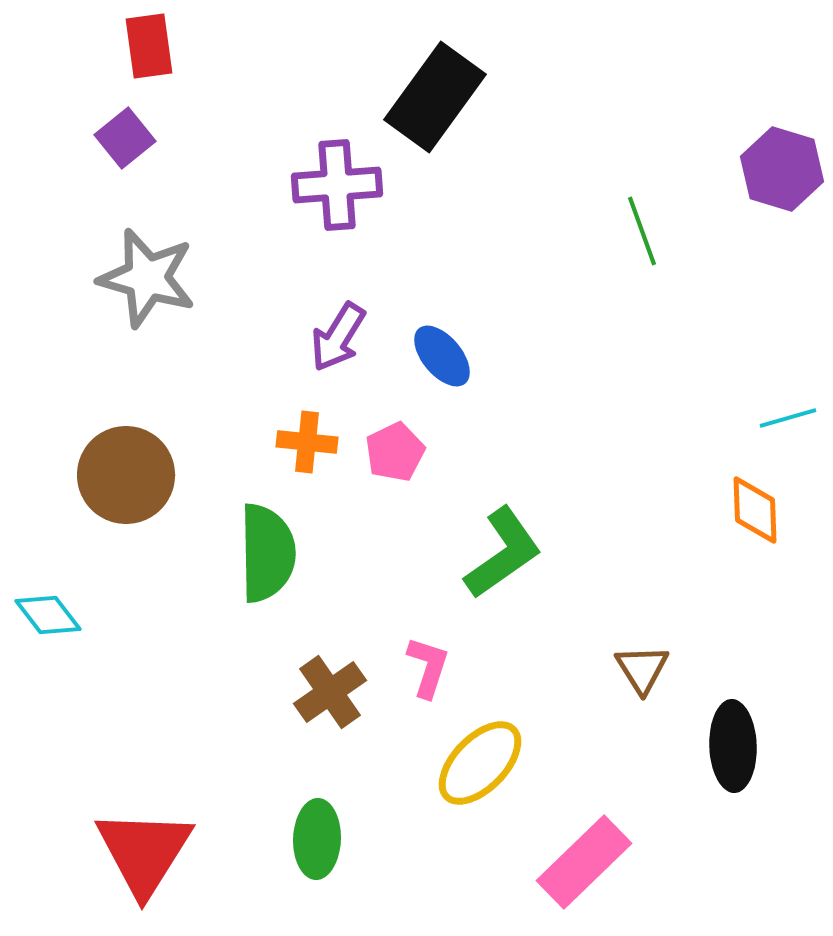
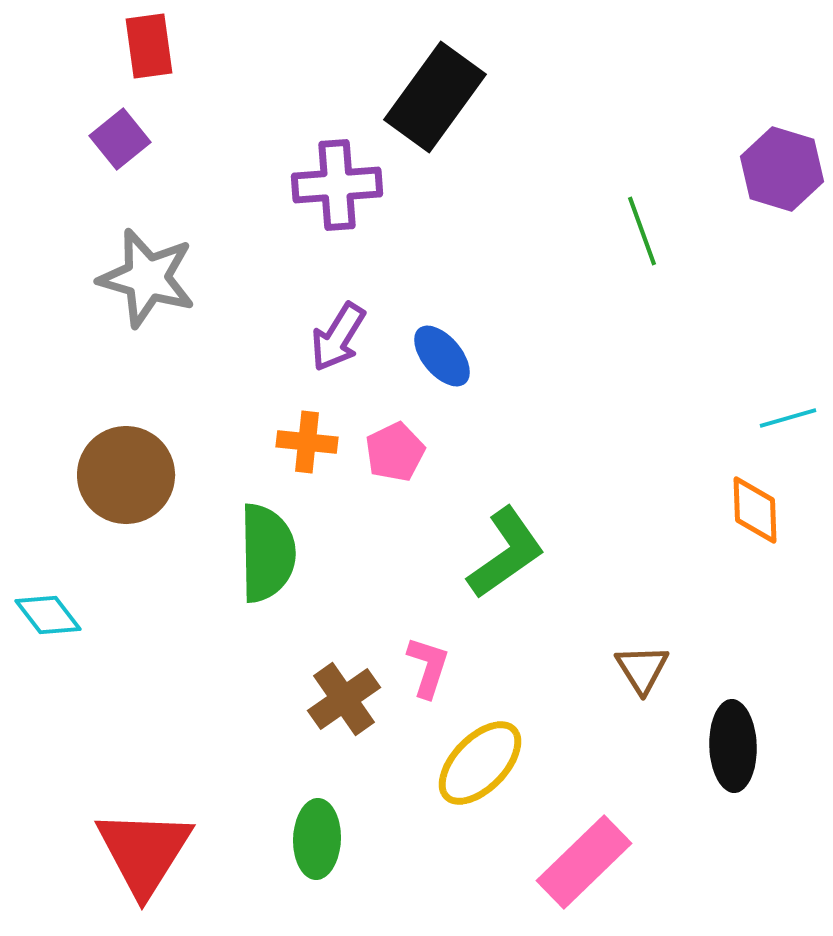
purple square: moved 5 px left, 1 px down
green L-shape: moved 3 px right
brown cross: moved 14 px right, 7 px down
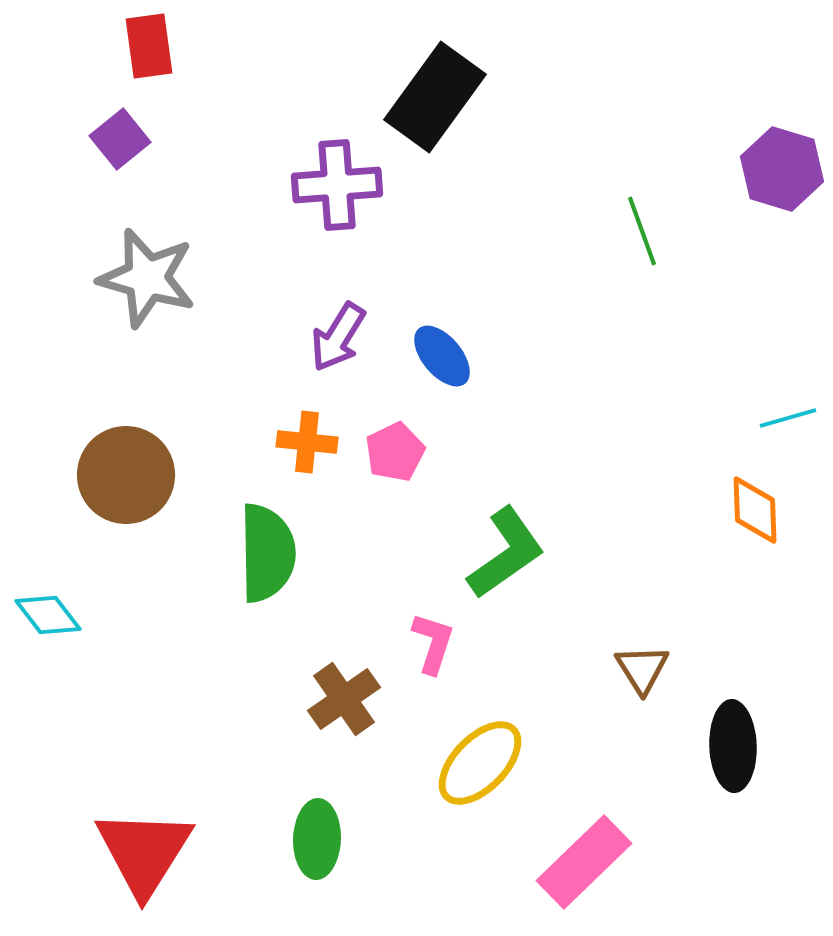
pink L-shape: moved 5 px right, 24 px up
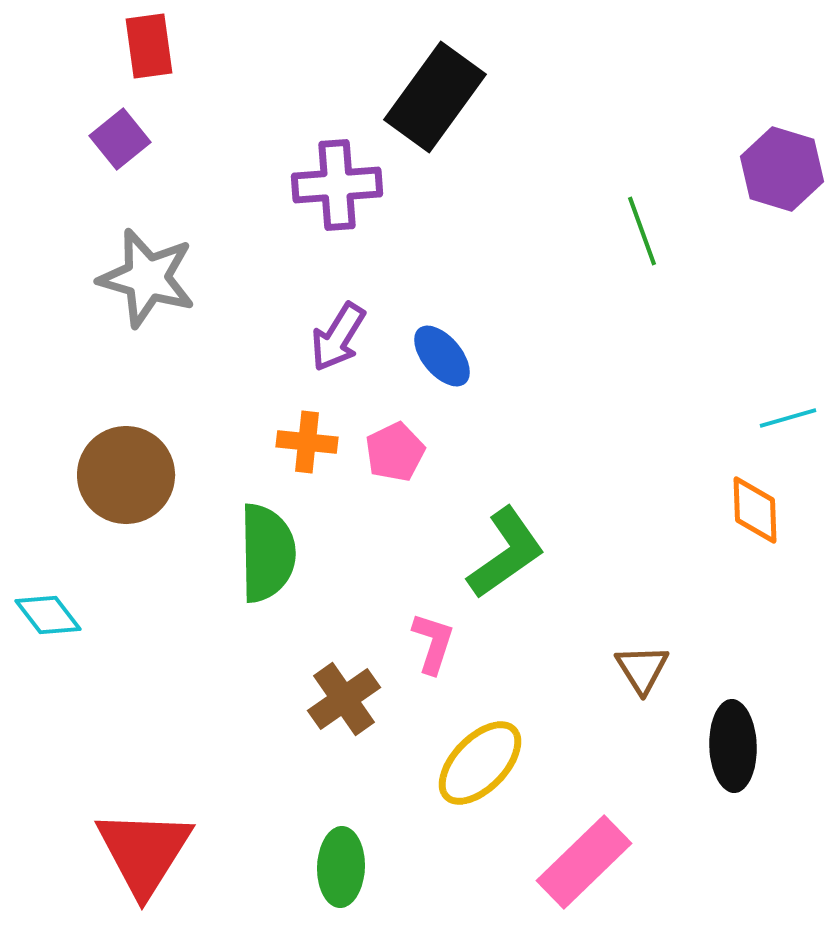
green ellipse: moved 24 px right, 28 px down
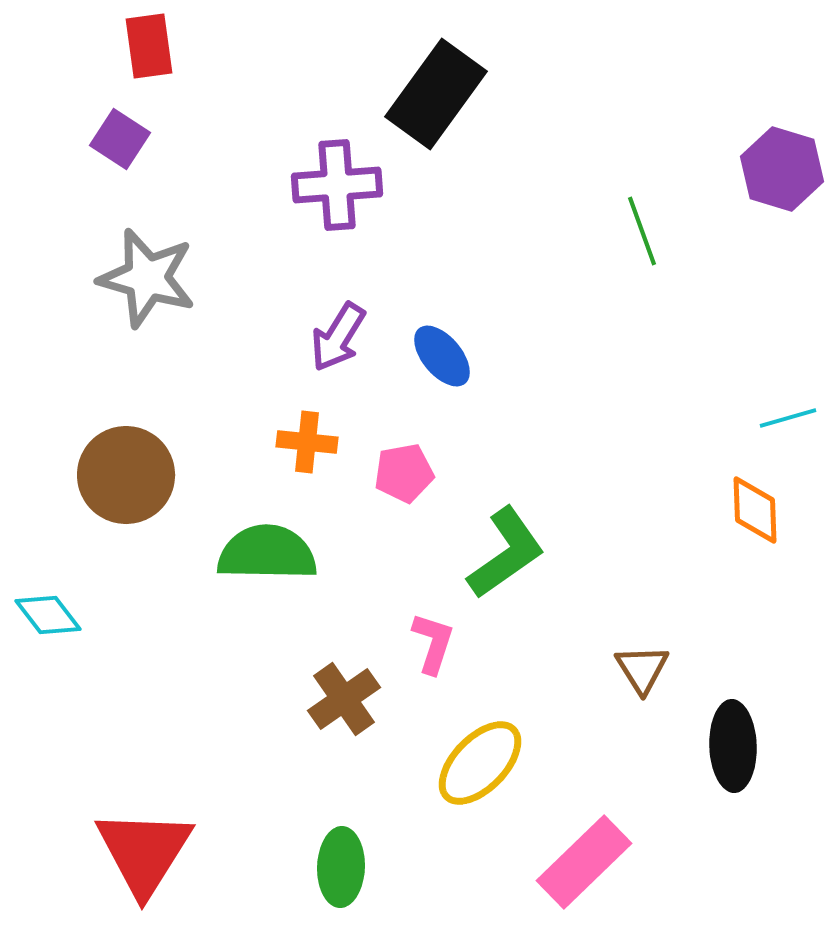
black rectangle: moved 1 px right, 3 px up
purple square: rotated 18 degrees counterclockwise
pink pentagon: moved 9 px right, 21 px down; rotated 16 degrees clockwise
green semicircle: rotated 88 degrees counterclockwise
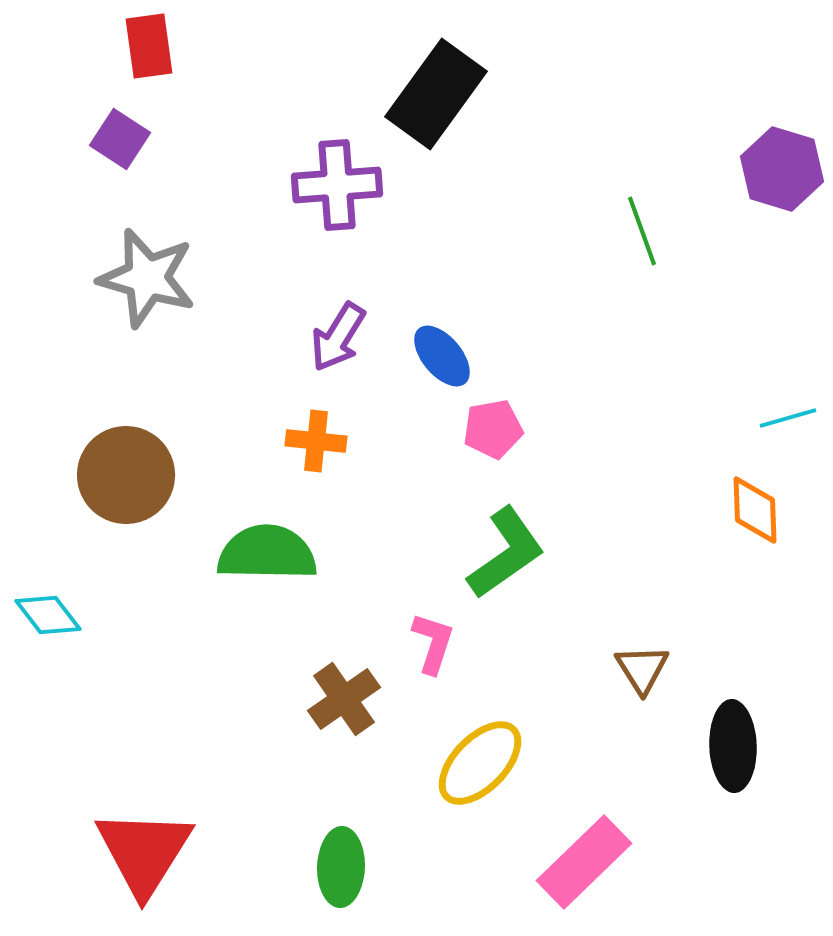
orange cross: moved 9 px right, 1 px up
pink pentagon: moved 89 px right, 44 px up
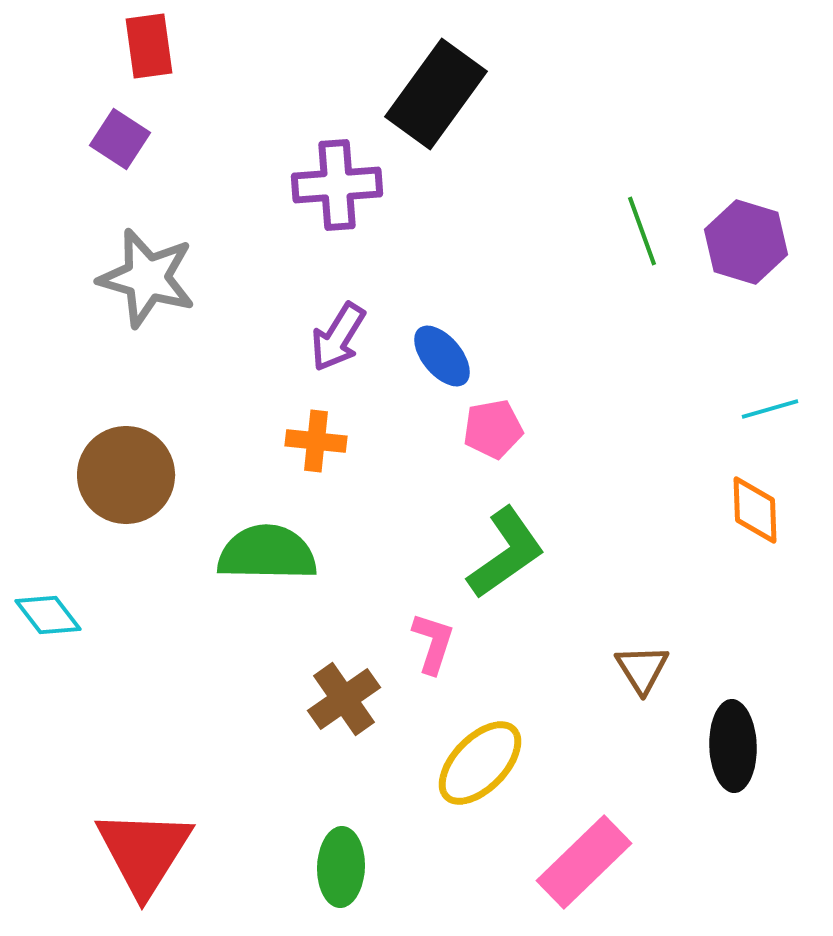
purple hexagon: moved 36 px left, 73 px down
cyan line: moved 18 px left, 9 px up
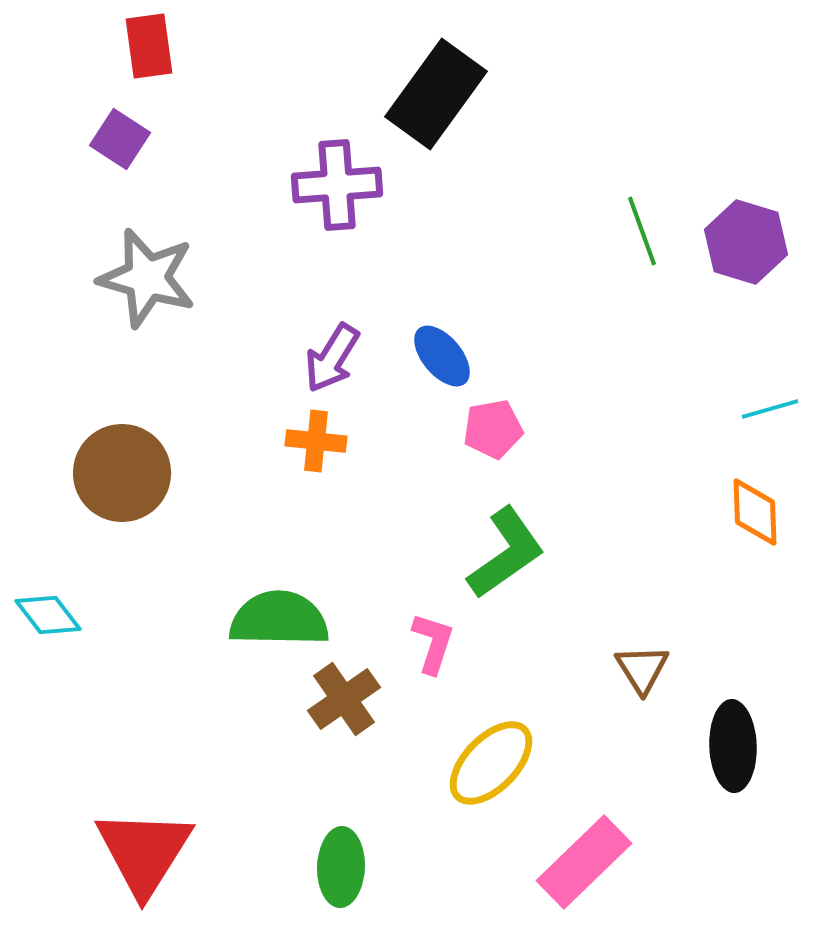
purple arrow: moved 6 px left, 21 px down
brown circle: moved 4 px left, 2 px up
orange diamond: moved 2 px down
green semicircle: moved 12 px right, 66 px down
yellow ellipse: moved 11 px right
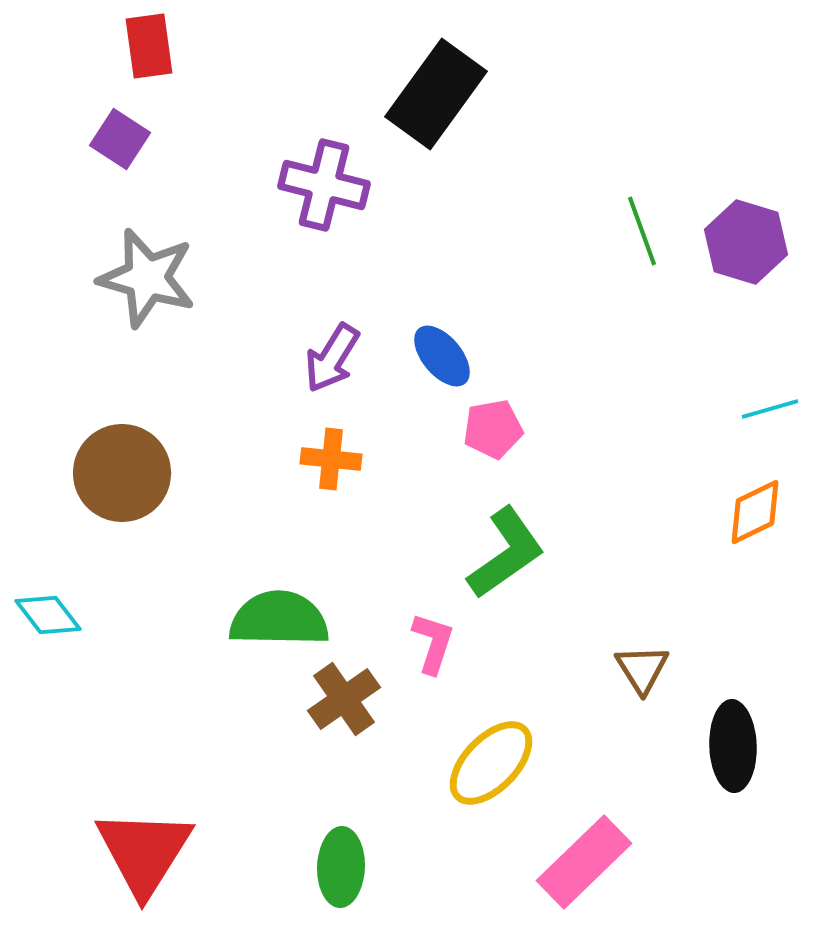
purple cross: moved 13 px left; rotated 18 degrees clockwise
orange cross: moved 15 px right, 18 px down
orange diamond: rotated 66 degrees clockwise
